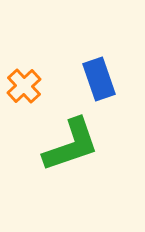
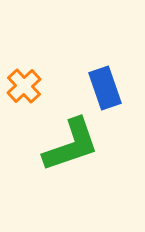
blue rectangle: moved 6 px right, 9 px down
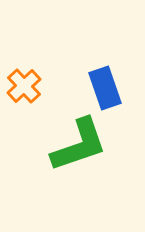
green L-shape: moved 8 px right
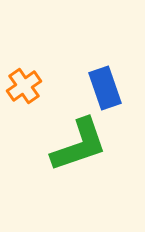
orange cross: rotated 8 degrees clockwise
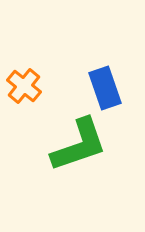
orange cross: rotated 16 degrees counterclockwise
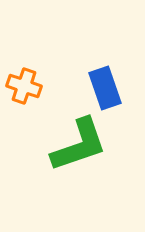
orange cross: rotated 20 degrees counterclockwise
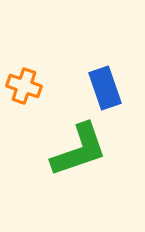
green L-shape: moved 5 px down
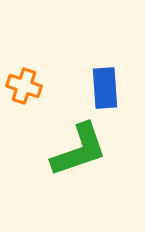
blue rectangle: rotated 15 degrees clockwise
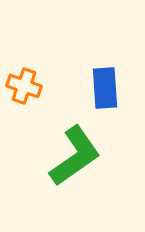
green L-shape: moved 4 px left, 6 px down; rotated 16 degrees counterclockwise
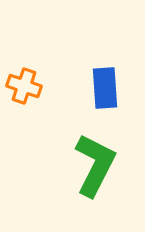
green L-shape: moved 20 px right, 9 px down; rotated 28 degrees counterclockwise
